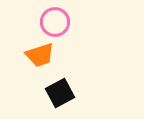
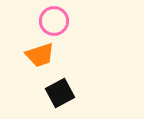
pink circle: moved 1 px left, 1 px up
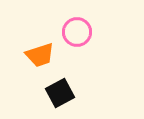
pink circle: moved 23 px right, 11 px down
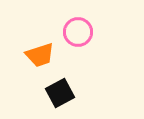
pink circle: moved 1 px right
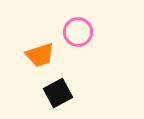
black square: moved 2 px left
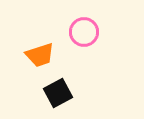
pink circle: moved 6 px right
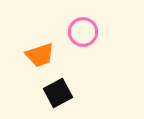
pink circle: moved 1 px left
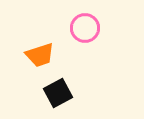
pink circle: moved 2 px right, 4 px up
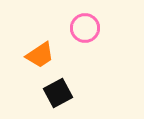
orange trapezoid: rotated 16 degrees counterclockwise
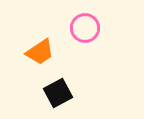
orange trapezoid: moved 3 px up
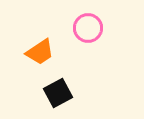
pink circle: moved 3 px right
